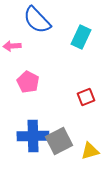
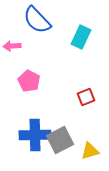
pink pentagon: moved 1 px right, 1 px up
blue cross: moved 2 px right, 1 px up
gray square: moved 1 px right, 1 px up
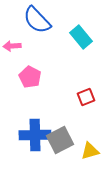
cyan rectangle: rotated 65 degrees counterclockwise
pink pentagon: moved 1 px right, 4 px up
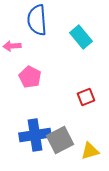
blue semicircle: rotated 40 degrees clockwise
blue cross: rotated 8 degrees counterclockwise
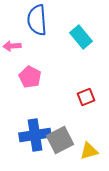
yellow triangle: moved 1 px left
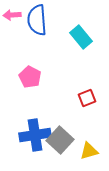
pink arrow: moved 31 px up
red square: moved 1 px right, 1 px down
gray square: rotated 20 degrees counterclockwise
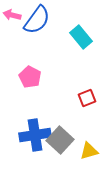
pink arrow: rotated 18 degrees clockwise
blue semicircle: rotated 140 degrees counterclockwise
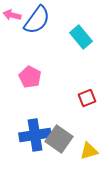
gray square: moved 1 px left, 1 px up; rotated 8 degrees counterclockwise
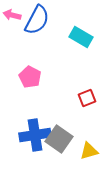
blue semicircle: rotated 8 degrees counterclockwise
cyan rectangle: rotated 20 degrees counterclockwise
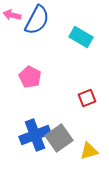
blue cross: rotated 12 degrees counterclockwise
gray square: moved 1 px up; rotated 20 degrees clockwise
